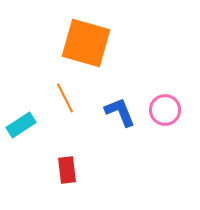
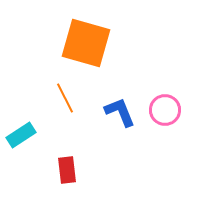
cyan rectangle: moved 10 px down
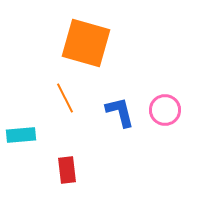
blue L-shape: rotated 8 degrees clockwise
cyan rectangle: rotated 28 degrees clockwise
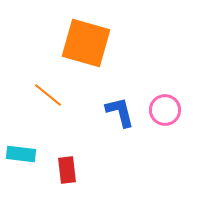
orange line: moved 17 px left, 3 px up; rotated 24 degrees counterclockwise
cyan rectangle: moved 19 px down; rotated 12 degrees clockwise
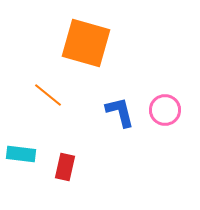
red rectangle: moved 2 px left, 3 px up; rotated 20 degrees clockwise
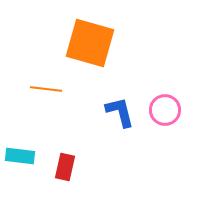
orange square: moved 4 px right
orange line: moved 2 px left, 6 px up; rotated 32 degrees counterclockwise
cyan rectangle: moved 1 px left, 2 px down
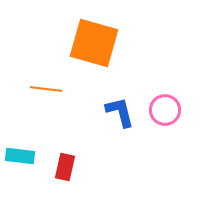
orange square: moved 4 px right
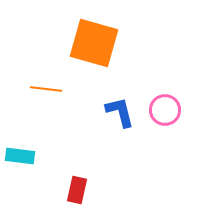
red rectangle: moved 12 px right, 23 px down
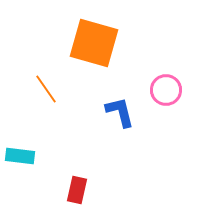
orange line: rotated 48 degrees clockwise
pink circle: moved 1 px right, 20 px up
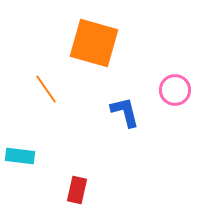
pink circle: moved 9 px right
blue L-shape: moved 5 px right
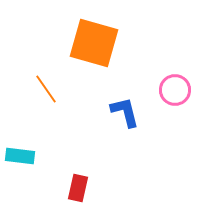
red rectangle: moved 1 px right, 2 px up
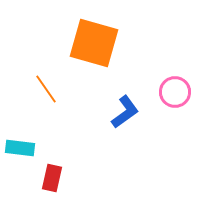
pink circle: moved 2 px down
blue L-shape: rotated 68 degrees clockwise
cyan rectangle: moved 8 px up
red rectangle: moved 26 px left, 10 px up
